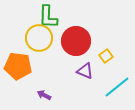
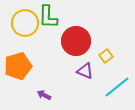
yellow circle: moved 14 px left, 15 px up
orange pentagon: rotated 24 degrees counterclockwise
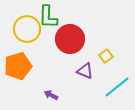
yellow circle: moved 2 px right, 6 px down
red circle: moved 6 px left, 2 px up
purple arrow: moved 7 px right
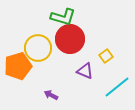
green L-shape: moved 15 px right; rotated 75 degrees counterclockwise
yellow circle: moved 11 px right, 19 px down
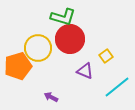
purple arrow: moved 2 px down
